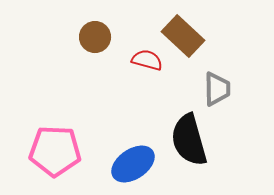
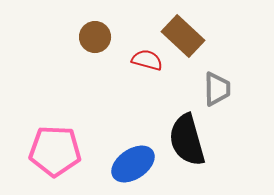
black semicircle: moved 2 px left
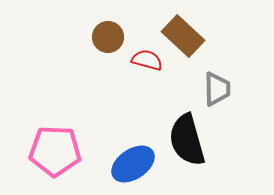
brown circle: moved 13 px right
